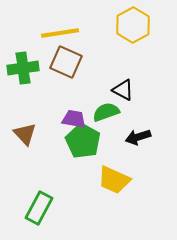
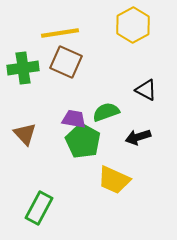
black triangle: moved 23 px right
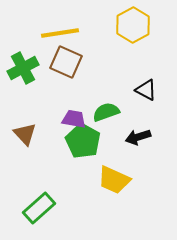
green cross: rotated 20 degrees counterclockwise
green rectangle: rotated 20 degrees clockwise
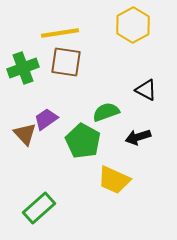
brown square: rotated 16 degrees counterclockwise
green cross: rotated 8 degrees clockwise
purple trapezoid: moved 28 px left; rotated 45 degrees counterclockwise
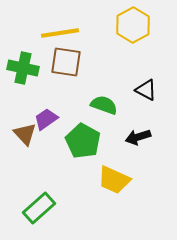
green cross: rotated 32 degrees clockwise
green semicircle: moved 2 px left, 7 px up; rotated 40 degrees clockwise
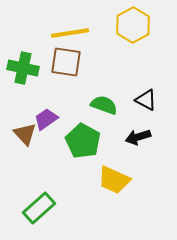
yellow line: moved 10 px right
black triangle: moved 10 px down
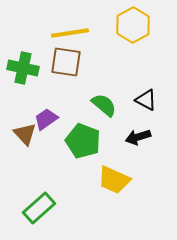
green semicircle: rotated 20 degrees clockwise
green pentagon: rotated 8 degrees counterclockwise
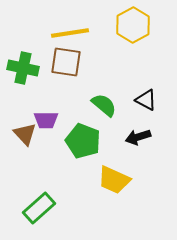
purple trapezoid: moved 1 px down; rotated 145 degrees counterclockwise
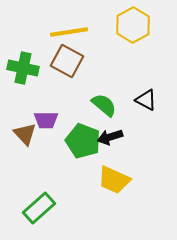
yellow line: moved 1 px left, 1 px up
brown square: moved 1 px right, 1 px up; rotated 20 degrees clockwise
black arrow: moved 28 px left
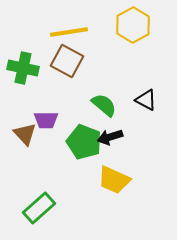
green pentagon: moved 1 px right, 1 px down
